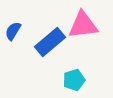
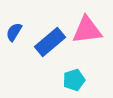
pink triangle: moved 4 px right, 5 px down
blue semicircle: moved 1 px right, 1 px down
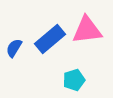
blue semicircle: moved 16 px down
blue rectangle: moved 3 px up
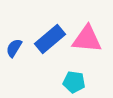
pink triangle: moved 9 px down; rotated 12 degrees clockwise
cyan pentagon: moved 2 px down; rotated 25 degrees clockwise
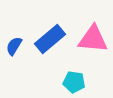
pink triangle: moved 6 px right
blue semicircle: moved 2 px up
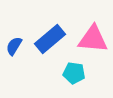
cyan pentagon: moved 9 px up
